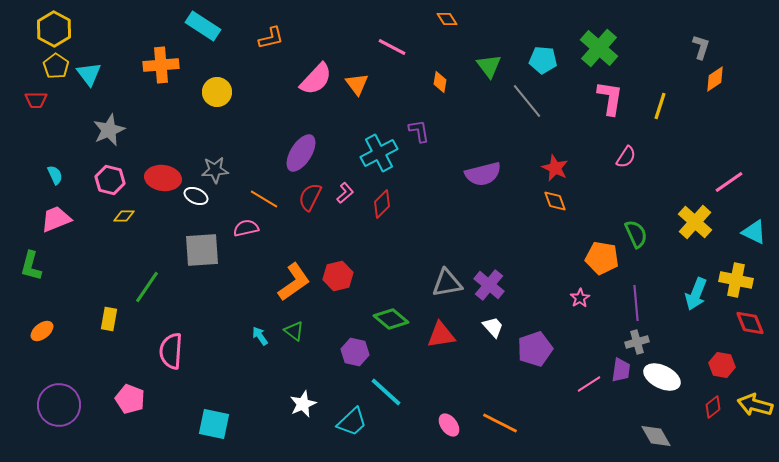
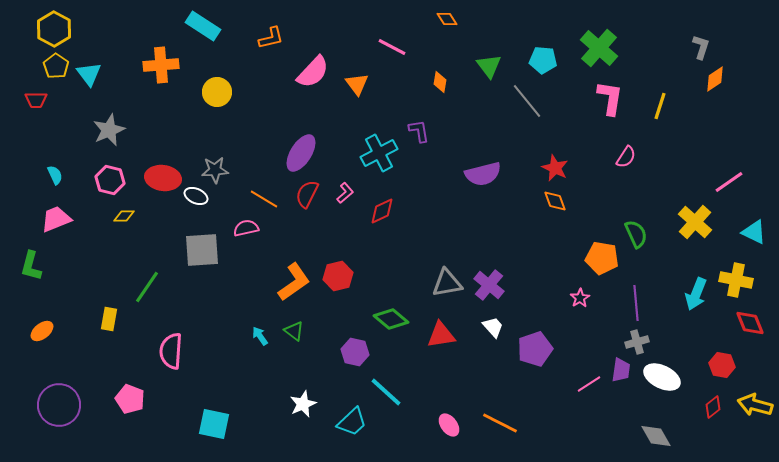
pink semicircle at (316, 79): moved 3 px left, 7 px up
red semicircle at (310, 197): moved 3 px left, 3 px up
red diamond at (382, 204): moved 7 px down; rotated 20 degrees clockwise
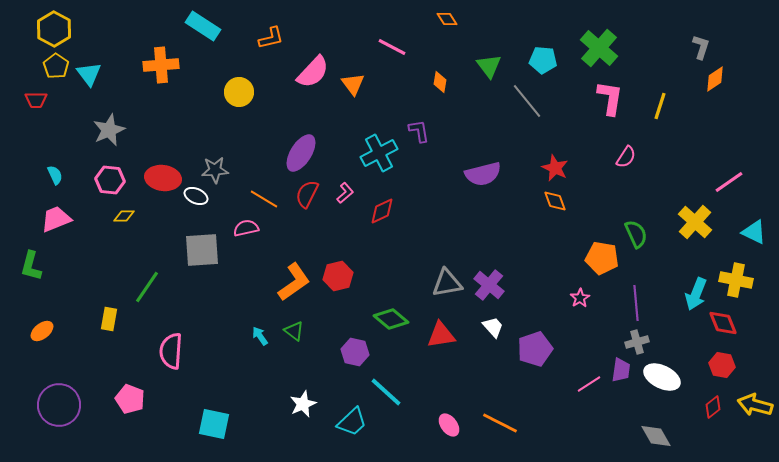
orange triangle at (357, 84): moved 4 px left
yellow circle at (217, 92): moved 22 px right
pink hexagon at (110, 180): rotated 8 degrees counterclockwise
red diamond at (750, 323): moved 27 px left
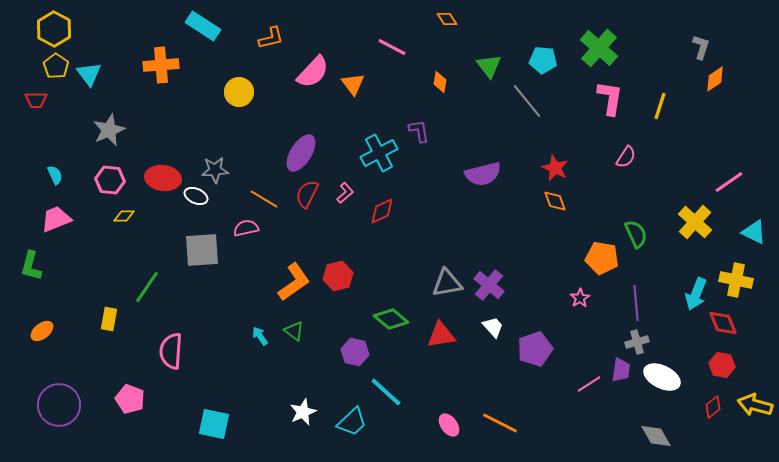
white star at (303, 404): moved 8 px down
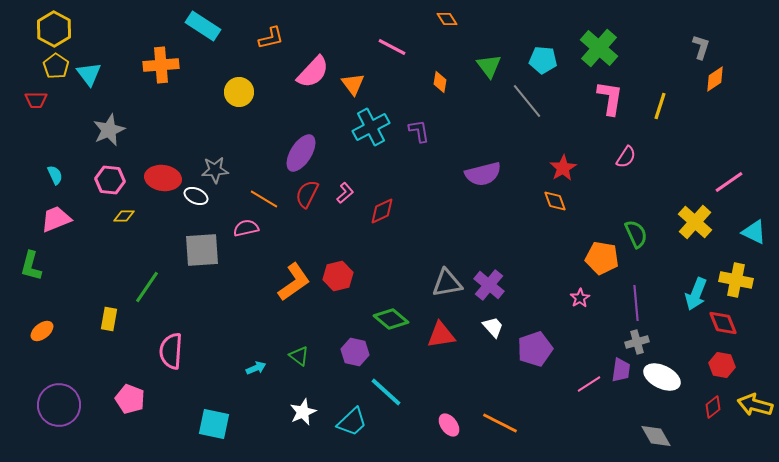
cyan cross at (379, 153): moved 8 px left, 26 px up
red star at (555, 168): moved 8 px right; rotated 16 degrees clockwise
green triangle at (294, 331): moved 5 px right, 25 px down
cyan arrow at (260, 336): moved 4 px left, 32 px down; rotated 102 degrees clockwise
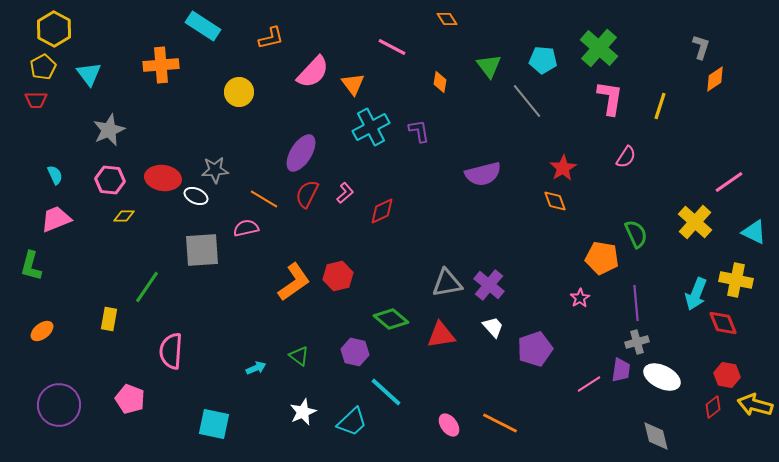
yellow pentagon at (56, 66): moved 13 px left, 1 px down; rotated 10 degrees clockwise
red hexagon at (722, 365): moved 5 px right, 10 px down
gray diamond at (656, 436): rotated 16 degrees clockwise
